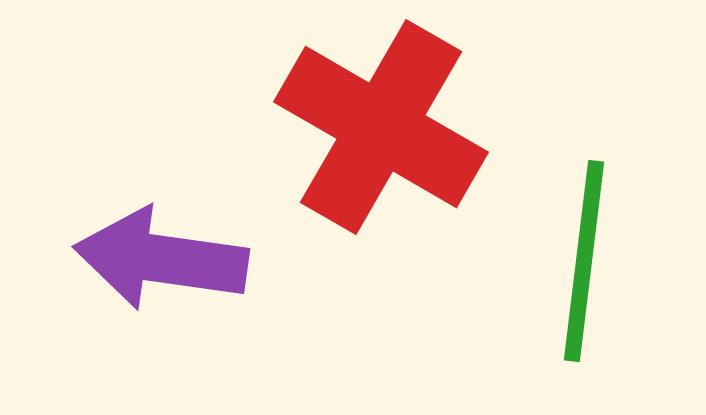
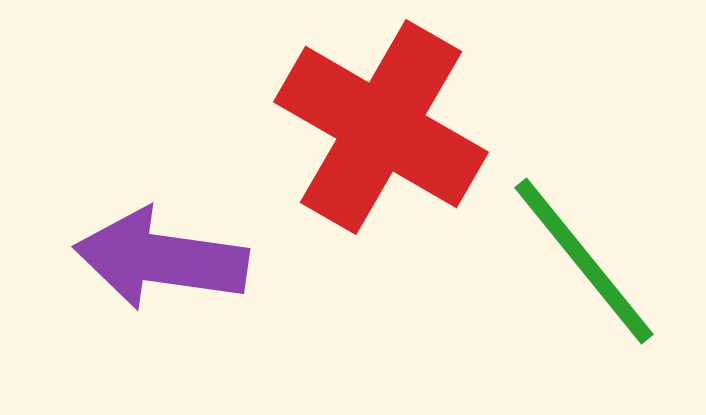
green line: rotated 46 degrees counterclockwise
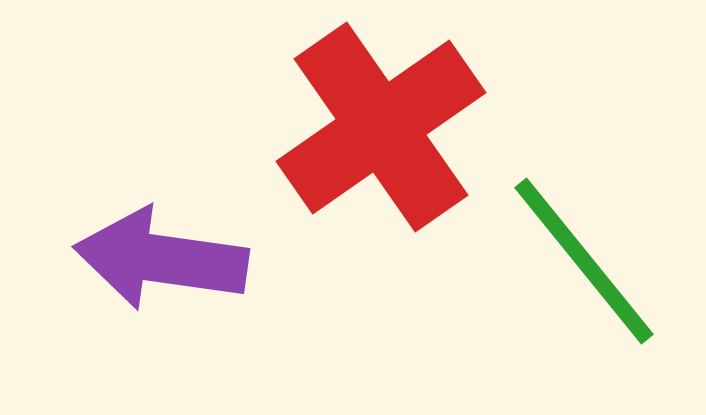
red cross: rotated 25 degrees clockwise
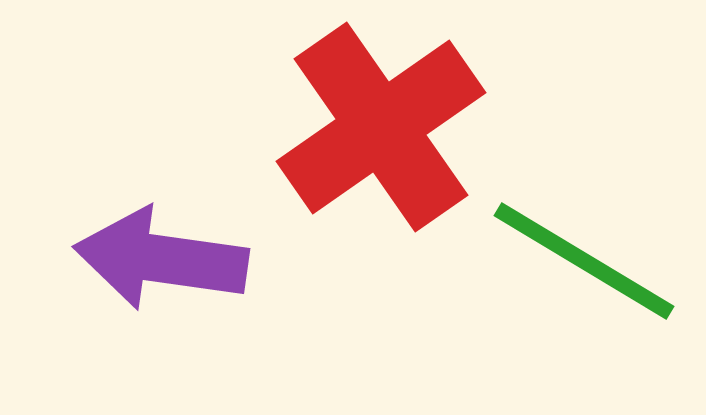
green line: rotated 20 degrees counterclockwise
